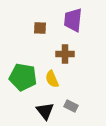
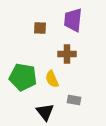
brown cross: moved 2 px right
gray rectangle: moved 3 px right, 6 px up; rotated 16 degrees counterclockwise
black triangle: moved 1 px down
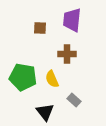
purple trapezoid: moved 1 px left
gray rectangle: rotated 32 degrees clockwise
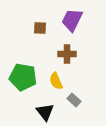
purple trapezoid: rotated 20 degrees clockwise
yellow semicircle: moved 4 px right, 2 px down
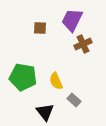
brown cross: moved 16 px right, 10 px up; rotated 24 degrees counterclockwise
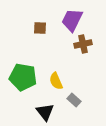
brown cross: rotated 12 degrees clockwise
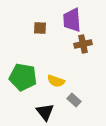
purple trapezoid: rotated 30 degrees counterclockwise
yellow semicircle: rotated 48 degrees counterclockwise
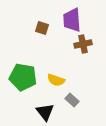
brown square: moved 2 px right; rotated 16 degrees clockwise
yellow semicircle: moved 1 px up
gray rectangle: moved 2 px left
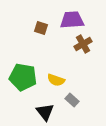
purple trapezoid: rotated 90 degrees clockwise
brown square: moved 1 px left
brown cross: rotated 18 degrees counterclockwise
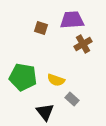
gray rectangle: moved 1 px up
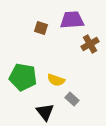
brown cross: moved 7 px right
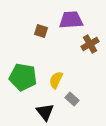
purple trapezoid: moved 1 px left
brown square: moved 3 px down
yellow semicircle: rotated 96 degrees clockwise
